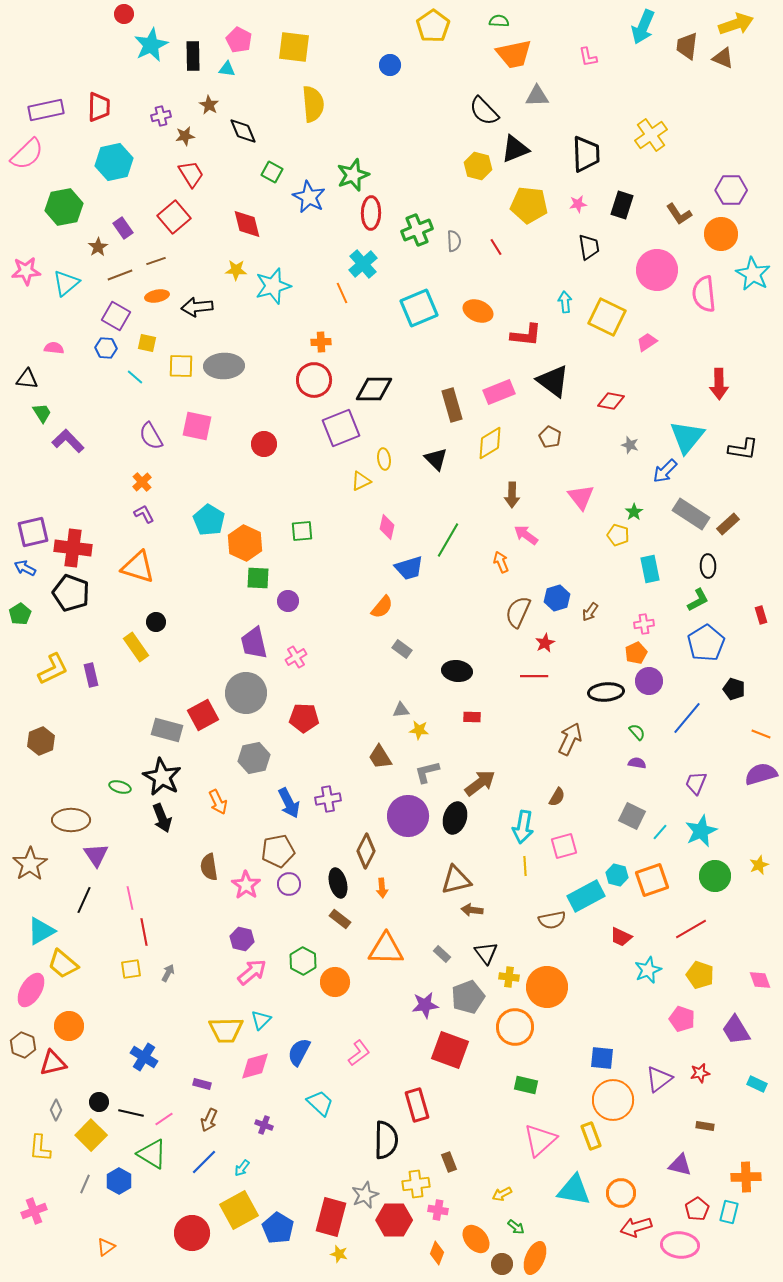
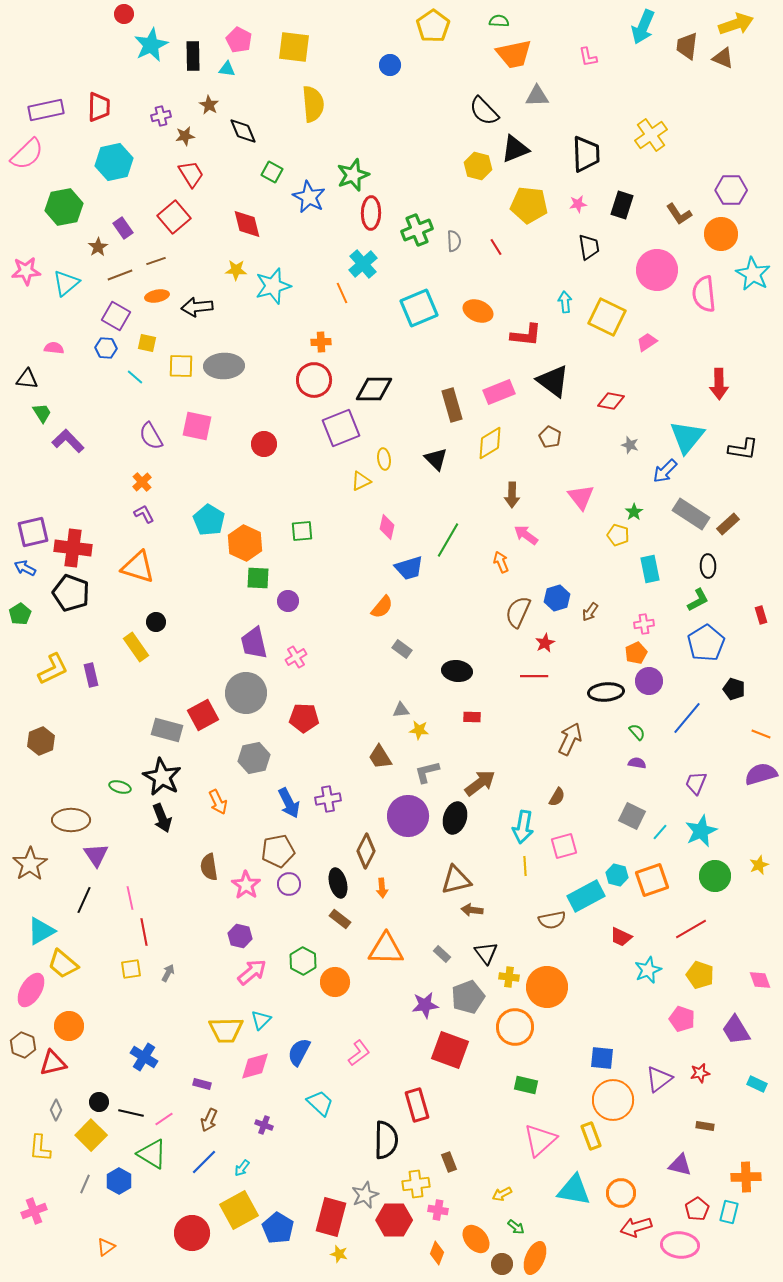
purple hexagon at (242, 939): moved 2 px left, 3 px up
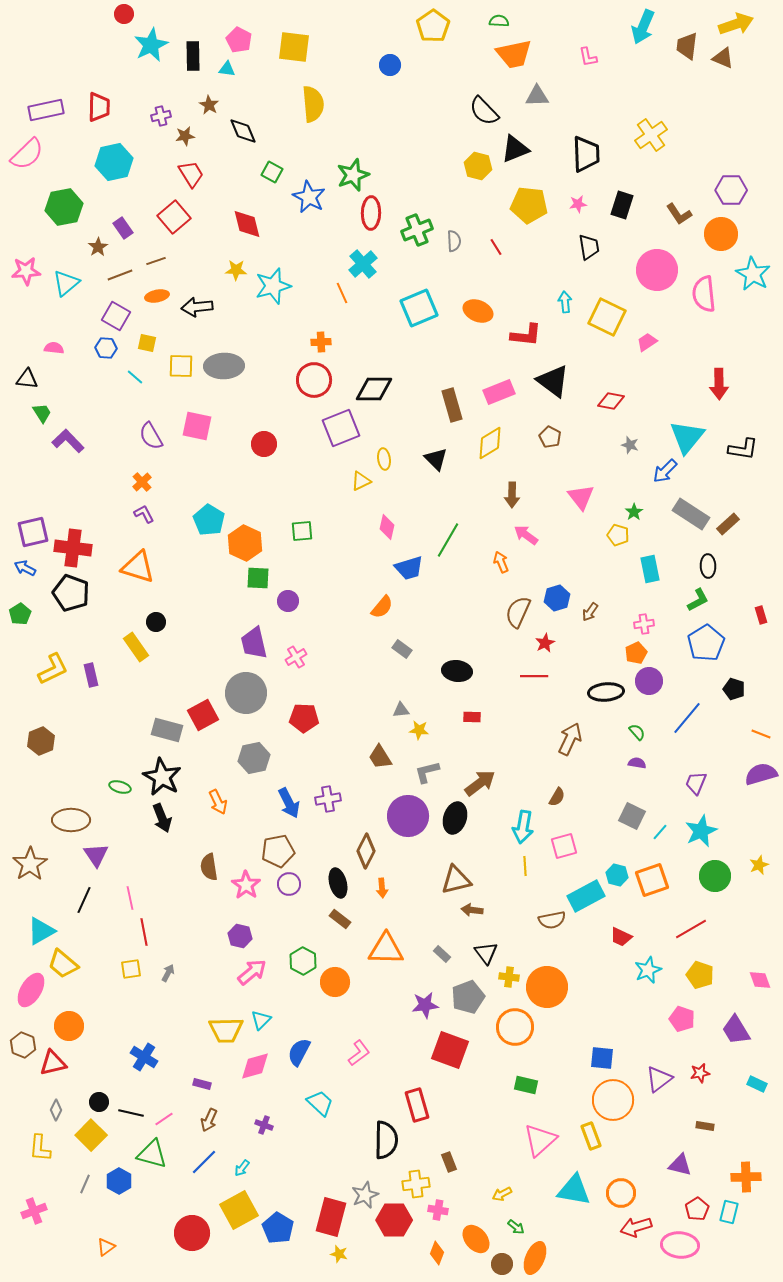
green triangle at (152, 1154): rotated 16 degrees counterclockwise
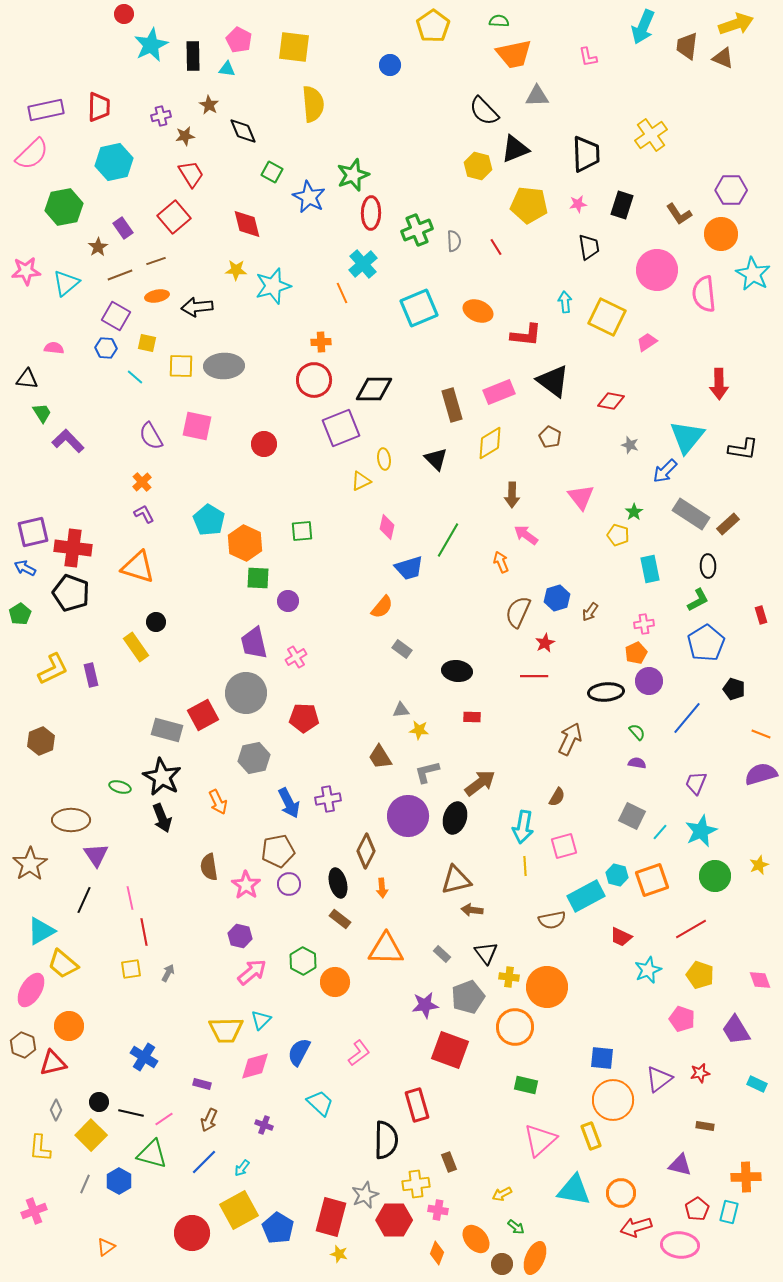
pink semicircle at (27, 154): moved 5 px right
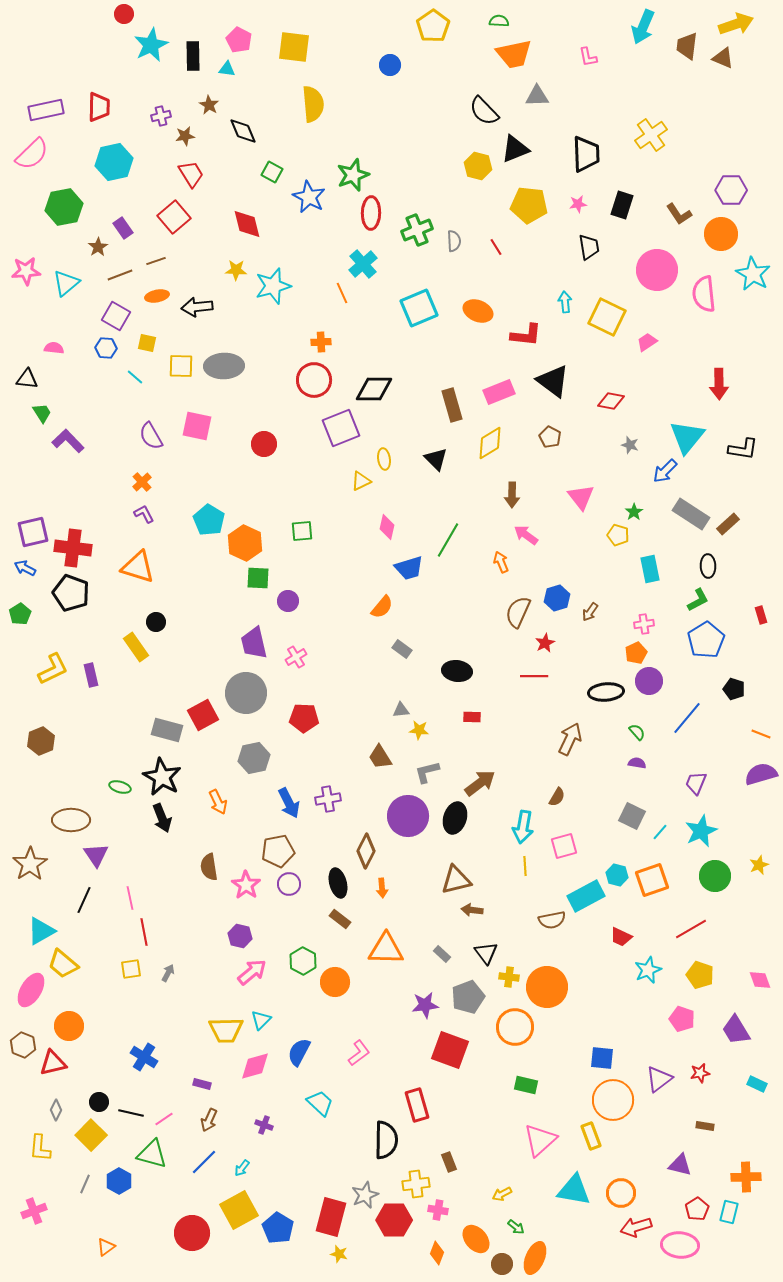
blue pentagon at (706, 643): moved 3 px up
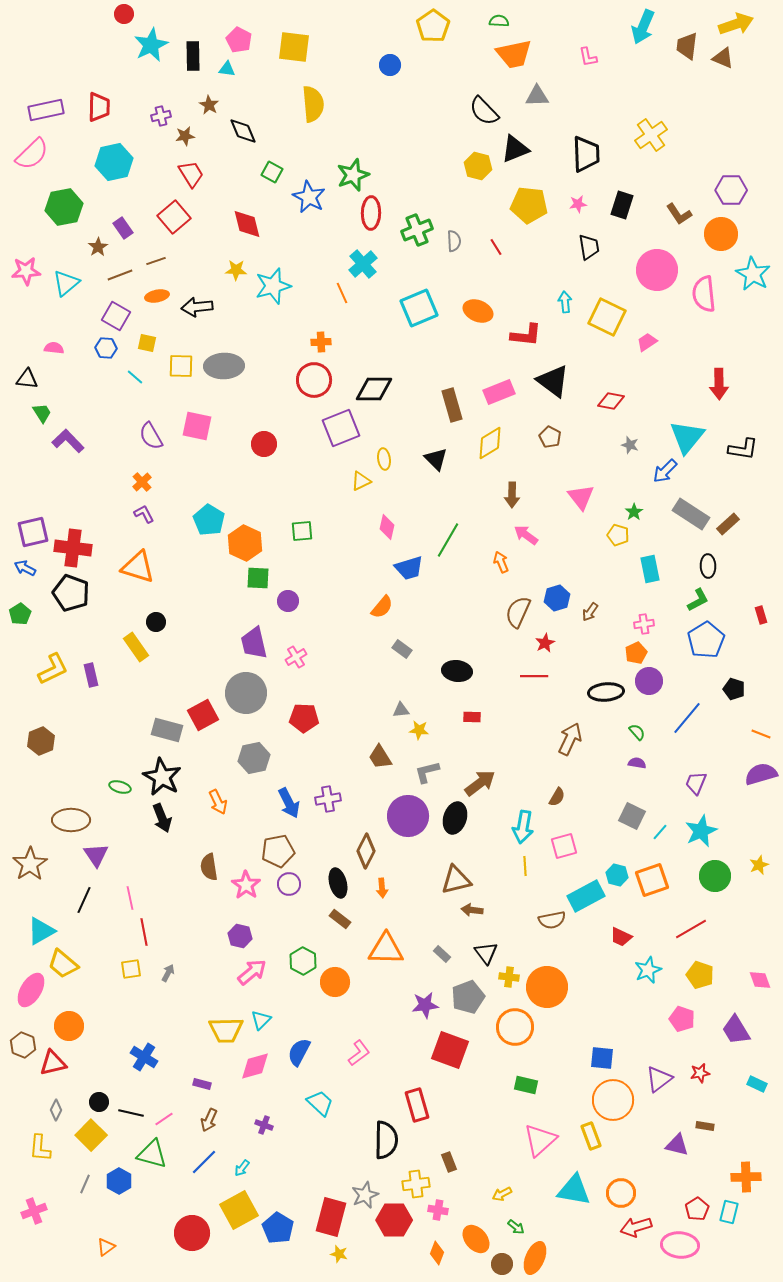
purple triangle at (680, 1165): moved 3 px left, 20 px up
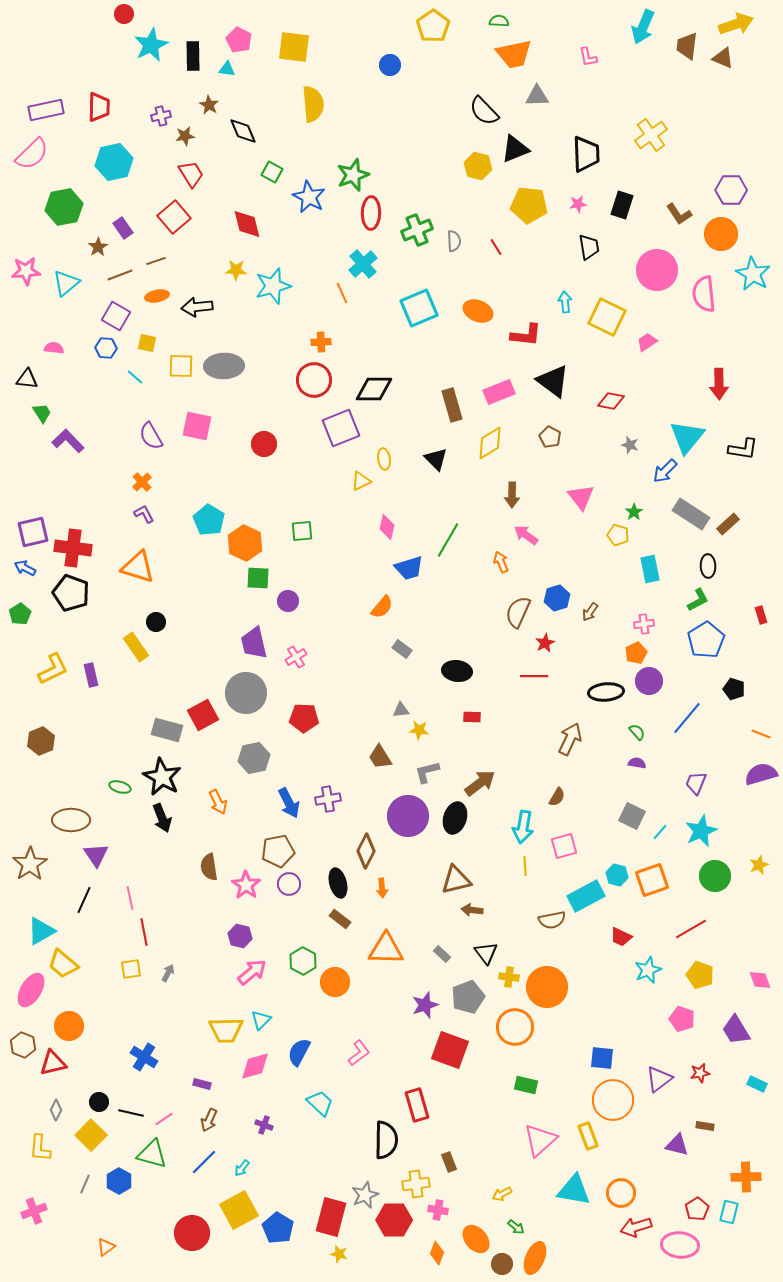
purple star at (425, 1005): rotated 12 degrees counterclockwise
yellow rectangle at (591, 1136): moved 3 px left
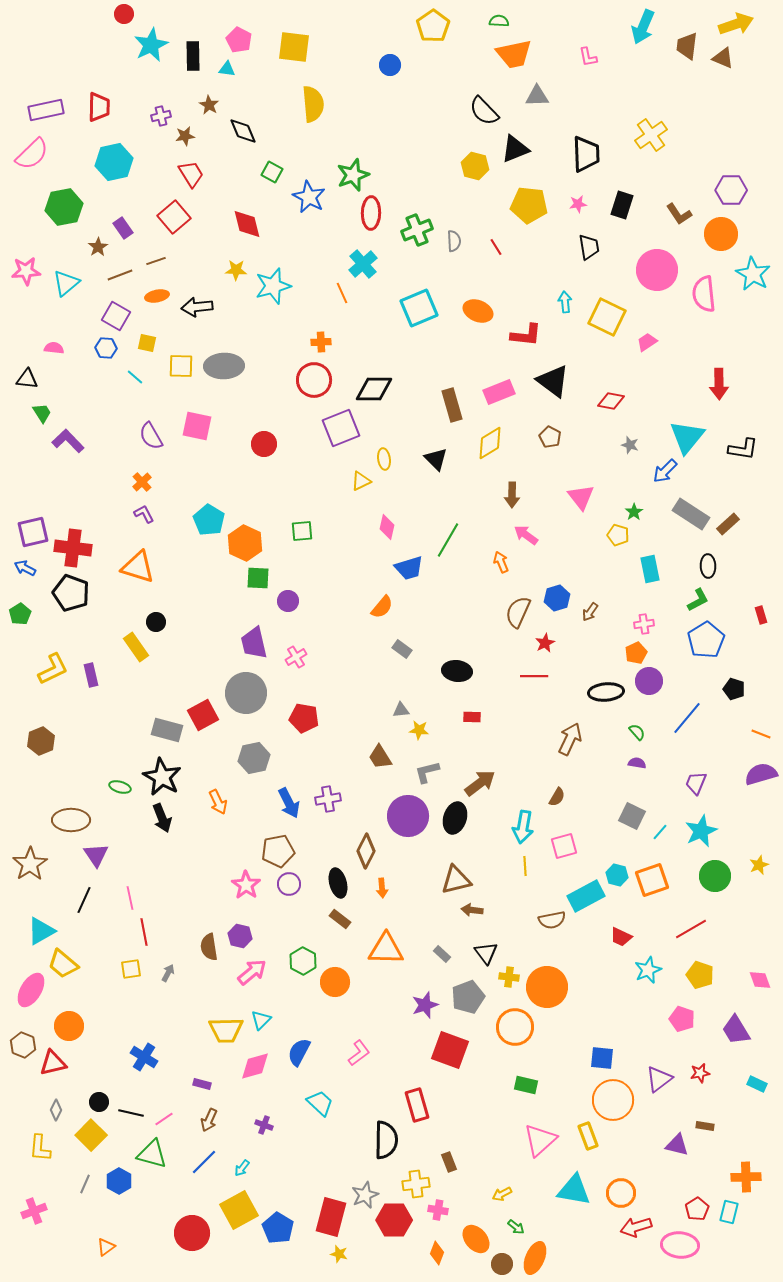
yellow hexagon at (478, 166): moved 3 px left
red pentagon at (304, 718): rotated 8 degrees clockwise
brown semicircle at (209, 867): moved 80 px down
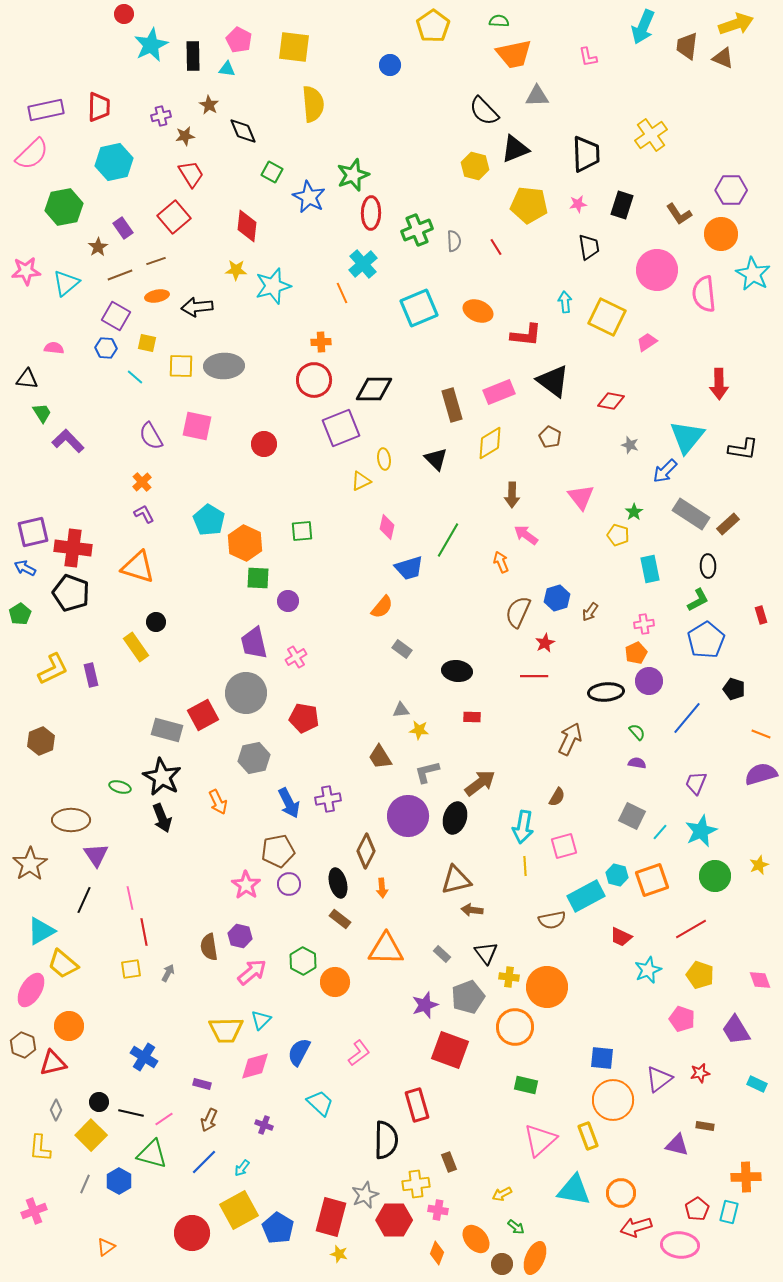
red diamond at (247, 224): moved 2 px down; rotated 20 degrees clockwise
